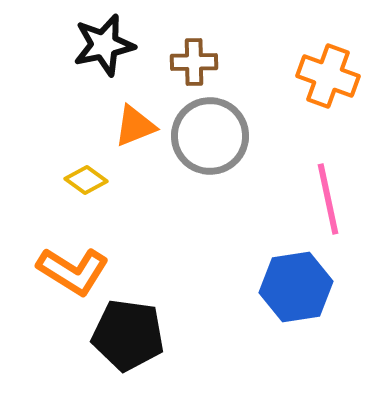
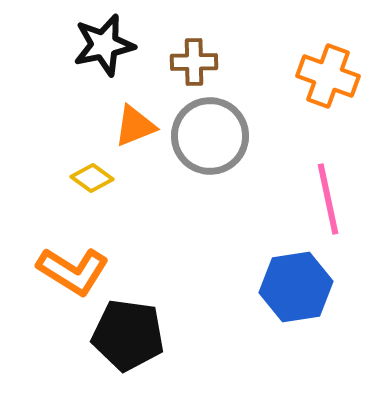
yellow diamond: moved 6 px right, 2 px up
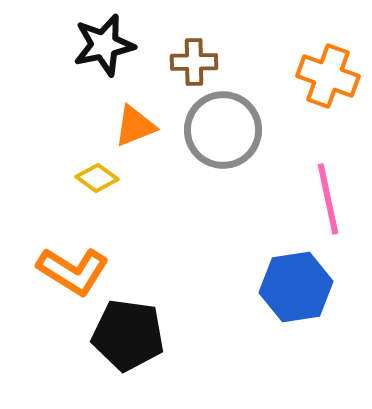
gray circle: moved 13 px right, 6 px up
yellow diamond: moved 5 px right
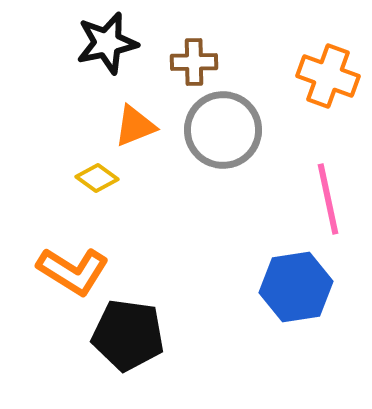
black star: moved 3 px right, 2 px up
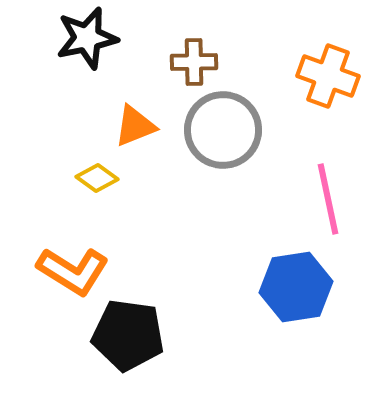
black star: moved 20 px left, 5 px up
